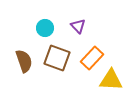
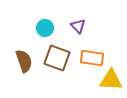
orange rectangle: rotated 55 degrees clockwise
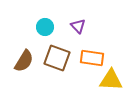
cyan circle: moved 1 px up
brown semicircle: rotated 50 degrees clockwise
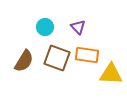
purple triangle: moved 1 px down
orange rectangle: moved 5 px left, 3 px up
yellow triangle: moved 6 px up
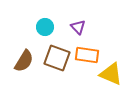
yellow triangle: rotated 20 degrees clockwise
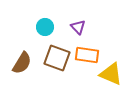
brown semicircle: moved 2 px left, 2 px down
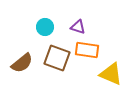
purple triangle: rotated 28 degrees counterclockwise
orange rectangle: moved 5 px up
brown semicircle: rotated 20 degrees clockwise
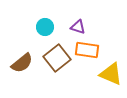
brown square: rotated 32 degrees clockwise
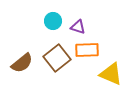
cyan circle: moved 8 px right, 6 px up
orange rectangle: rotated 10 degrees counterclockwise
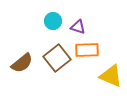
yellow triangle: moved 2 px down
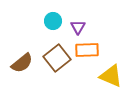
purple triangle: rotated 42 degrees clockwise
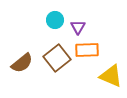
cyan circle: moved 2 px right, 1 px up
